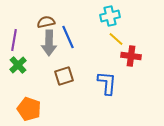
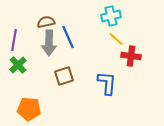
cyan cross: moved 1 px right
orange pentagon: rotated 15 degrees counterclockwise
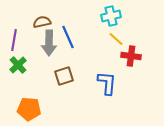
brown semicircle: moved 4 px left
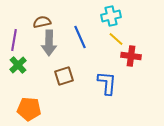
blue line: moved 12 px right
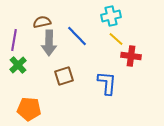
blue line: moved 3 px left, 1 px up; rotated 20 degrees counterclockwise
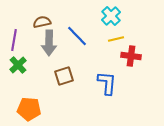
cyan cross: rotated 30 degrees counterclockwise
yellow line: rotated 56 degrees counterclockwise
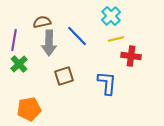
green cross: moved 1 px right, 1 px up
orange pentagon: rotated 15 degrees counterclockwise
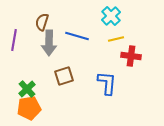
brown semicircle: rotated 60 degrees counterclockwise
blue line: rotated 30 degrees counterclockwise
green cross: moved 8 px right, 25 px down
orange pentagon: moved 1 px up
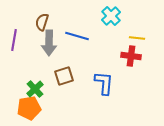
yellow line: moved 21 px right, 1 px up; rotated 21 degrees clockwise
blue L-shape: moved 3 px left
green cross: moved 8 px right
